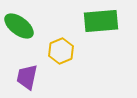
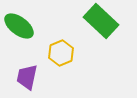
green rectangle: rotated 48 degrees clockwise
yellow hexagon: moved 2 px down
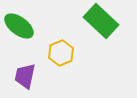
purple trapezoid: moved 2 px left, 1 px up
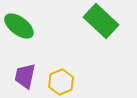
yellow hexagon: moved 29 px down
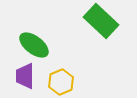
green ellipse: moved 15 px right, 19 px down
purple trapezoid: rotated 12 degrees counterclockwise
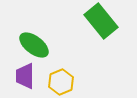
green rectangle: rotated 8 degrees clockwise
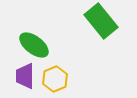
yellow hexagon: moved 6 px left, 3 px up
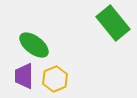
green rectangle: moved 12 px right, 2 px down
purple trapezoid: moved 1 px left
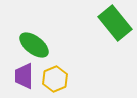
green rectangle: moved 2 px right
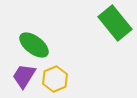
purple trapezoid: rotated 32 degrees clockwise
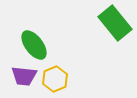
green ellipse: rotated 16 degrees clockwise
purple trapezoid: rotated 116 degrees counterclockwise
